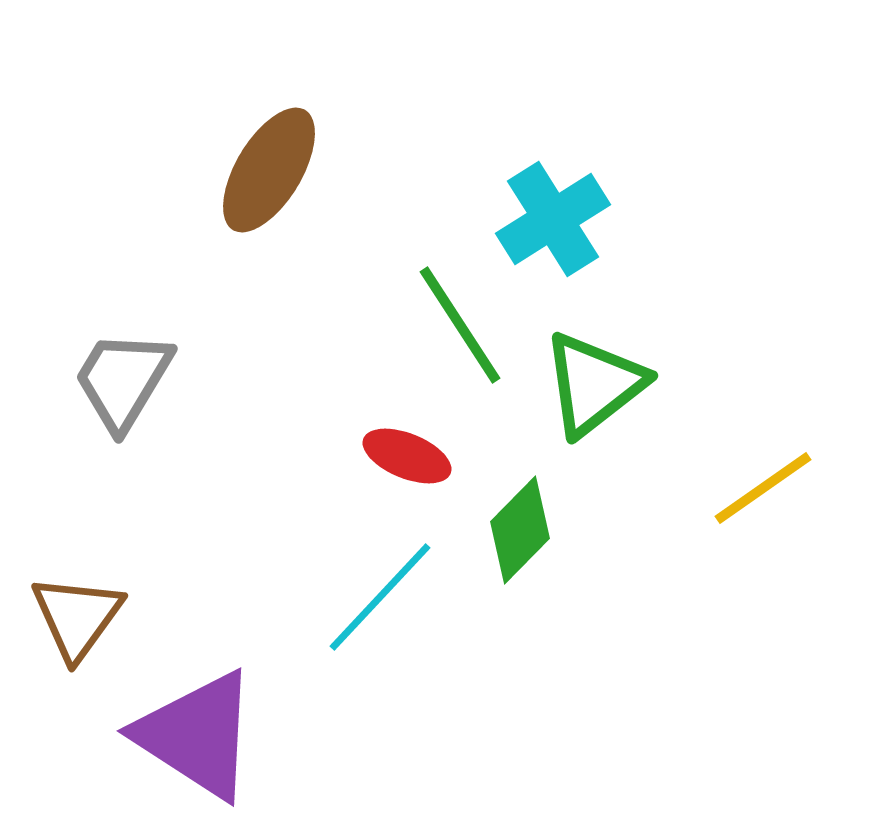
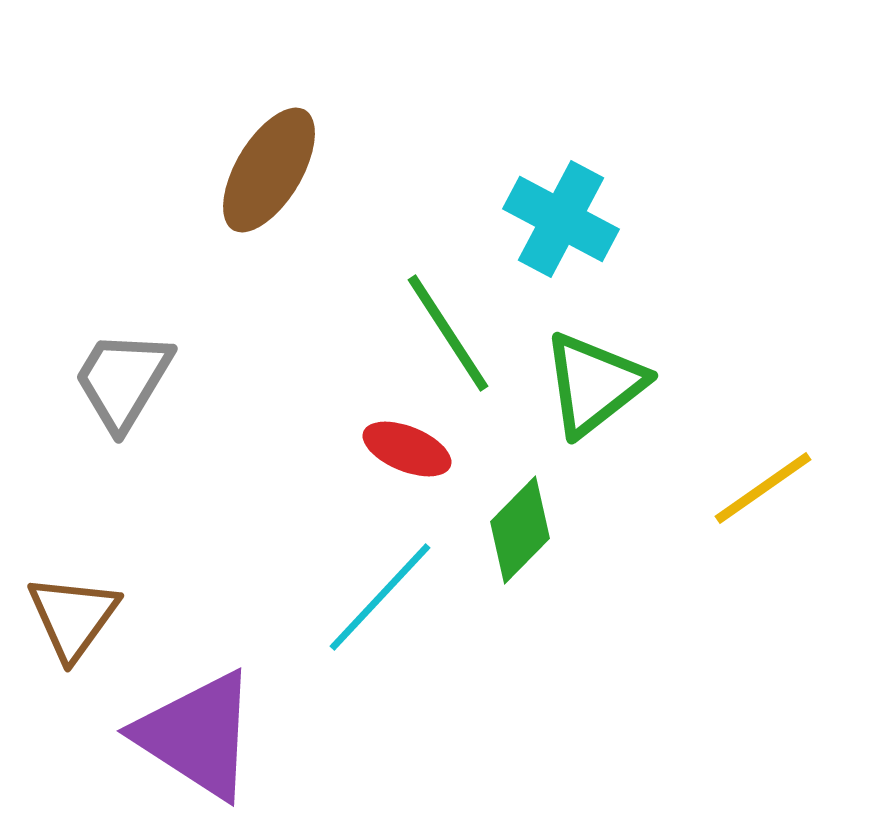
cyan cross: moved 8 px right; rotated 30 degrees counterclockwise
green line: moved 12 px left, 8 px down
red ellipse: moved 7 px up
brown triangle: moved 4 px left
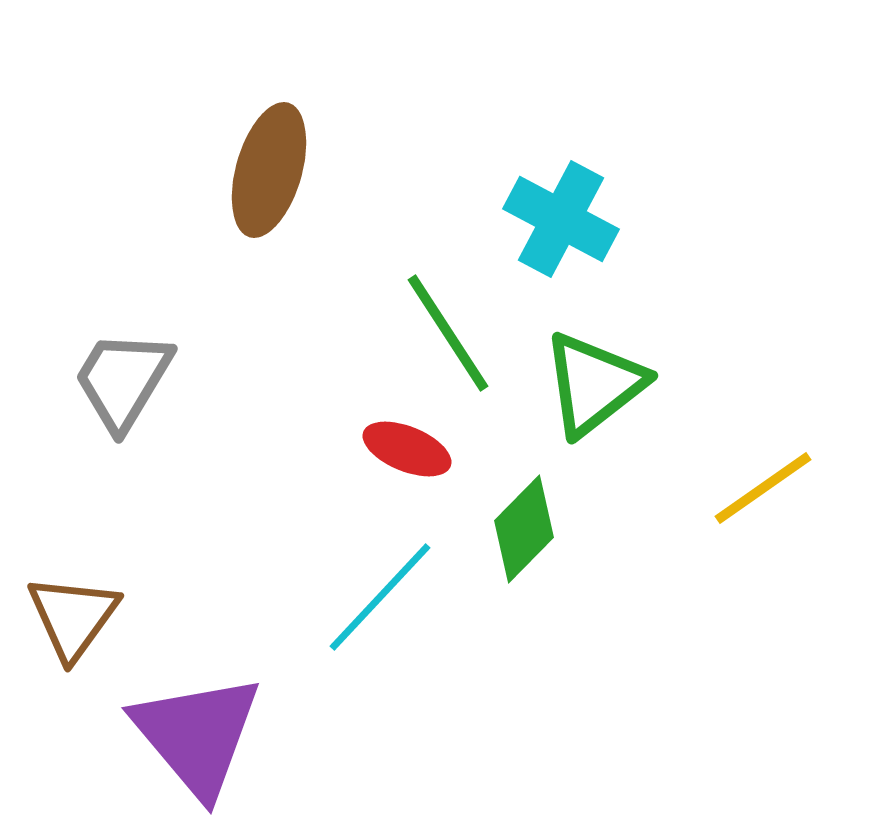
brown ellipse: rotated 15 degrees counterclockwise
green diamond: moved 4 px right, 1 px up
purple triangle: rotated 17 degrees clockwise
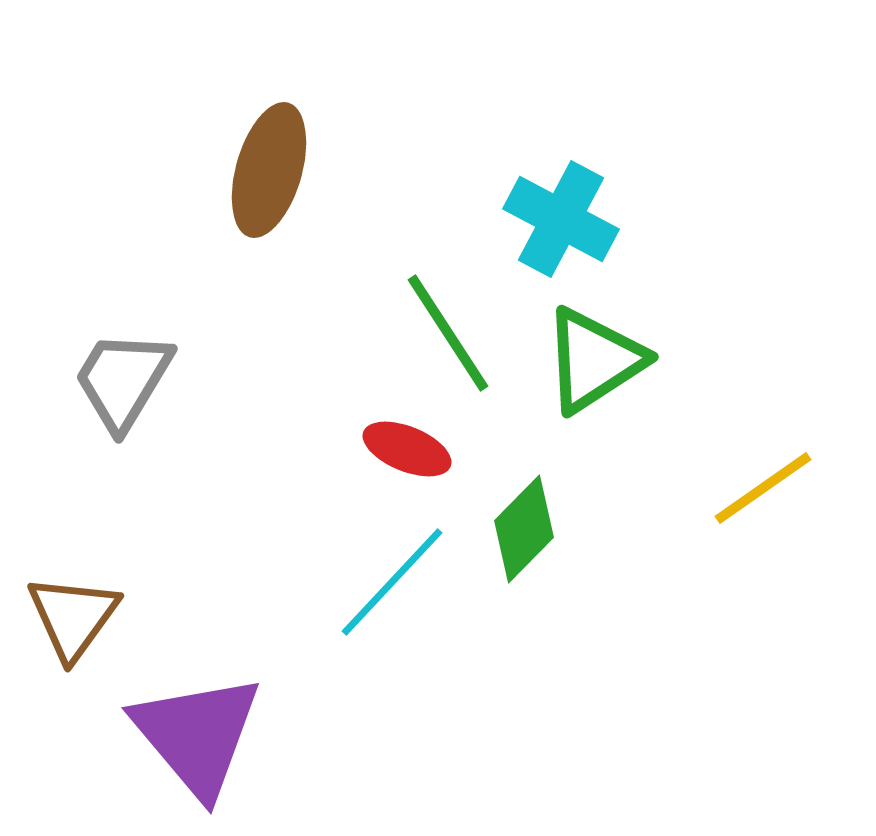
green triangle: moved 24 px up; rotated 5 degrees clockwise
cyan line: moved 12 px right, 15 px up
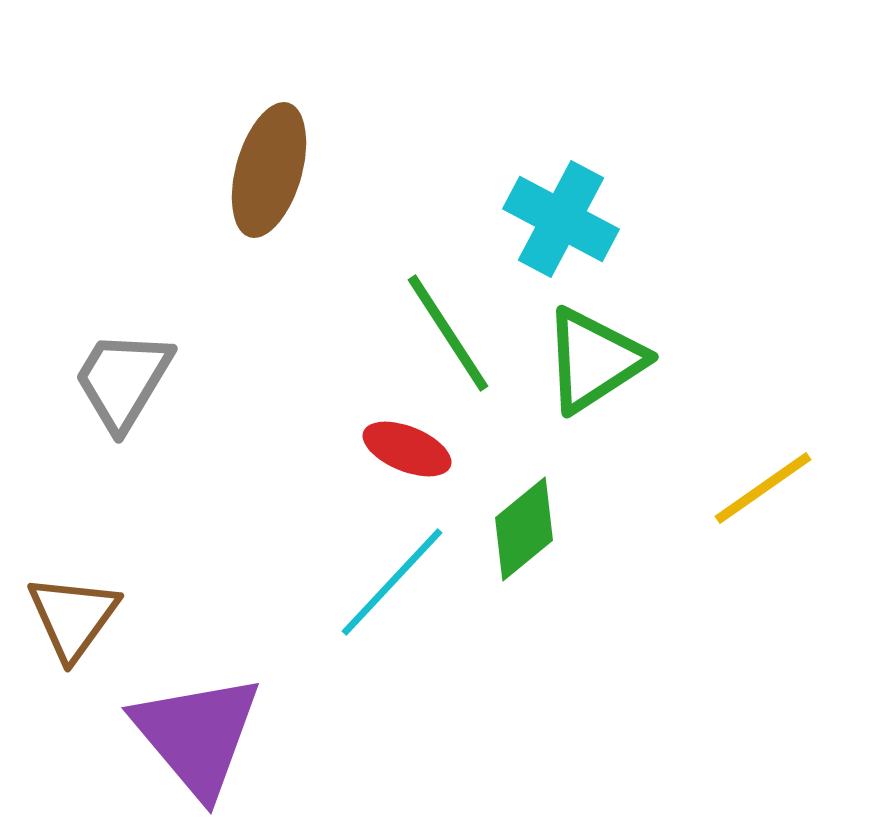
green diamond: rotated 6 degrees clockwise
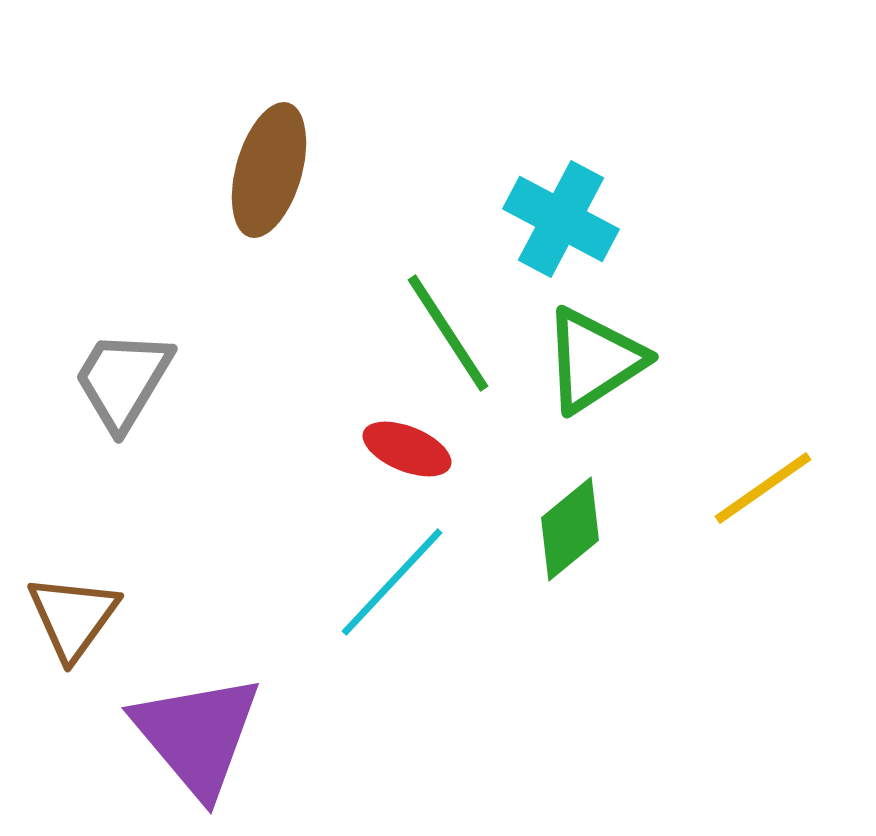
green diamond: moved 46 px right
